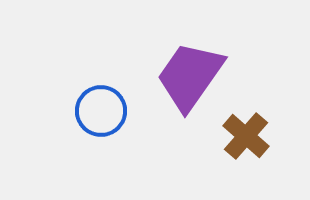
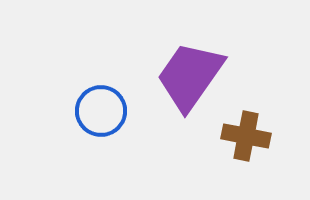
brown cross: rotated 30 degrees counterclockwise
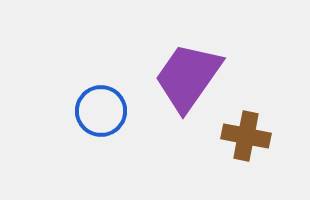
purple trapezoid: moved 2 px left, 1 px down
